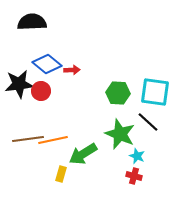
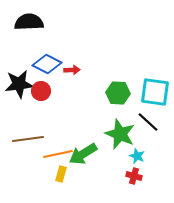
black semicircle: moved 3 px left
blue diamond: rotated 12 degrees counterclockwise
orange line: moved 5 px right, 14 px down
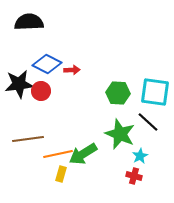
cyan star: moved 3 px right; rotated 21 degrees clockwise
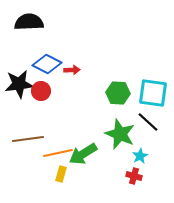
cyan square: moved 2 px left, 1 px down
orange line: moved 1 px up
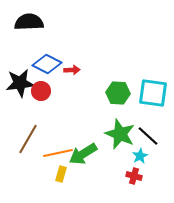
black star: moved 1 px right, 1 px up
black line: moved 14 px down
brown line: rotated 52 degrees counterclockwise
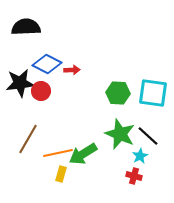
black semicircle: moved 3 px left, 5 px down
